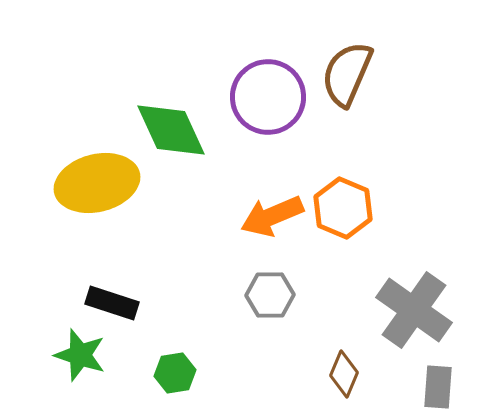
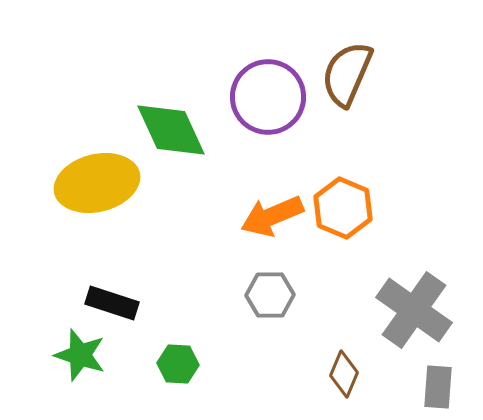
green hexagon: moved 3 px right, 9 px up; rotated 12 degrees clockwise
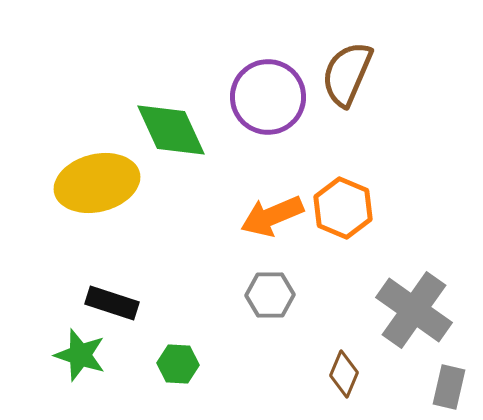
gray rectangle: moved 11 px right; rotated 9 degrees clockwise
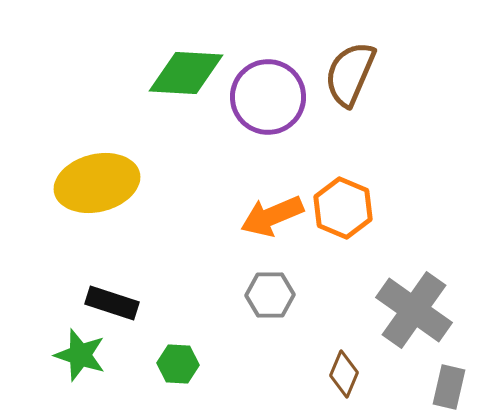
brown semicircle: moved 3 px right
green diamond: moved 15 px right, 57 px up; rotated 62 degrees counterclockwise
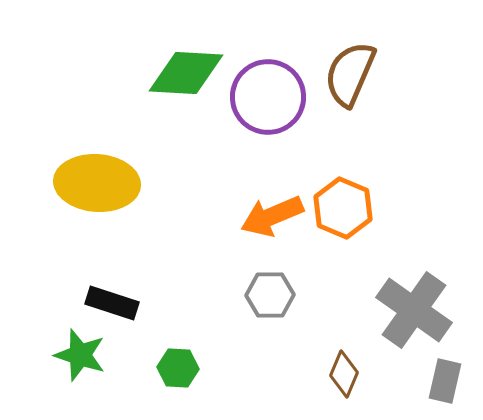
yellow ellipse: rotated 18 degrees clockwise
green hexagon: moved 4 px down
gray rectangle: moved 4 px left, 6 px up
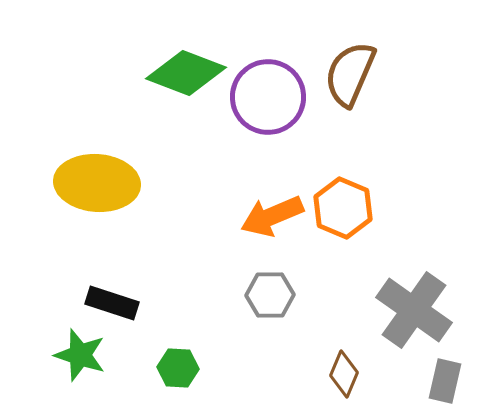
green diamond: rotated 18 degrees clockwise
